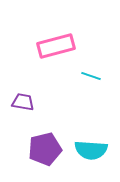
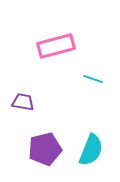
cyan line: moved 2 px right, 3 px down
cyan semicircle: rotated 72 degrees counterclockwise
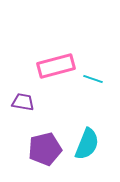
pink rectangle: moved 20 px down
cyan semicircle: moved 4 px left, 6 px up
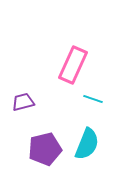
pink rectangle: moved 17 px right, 1 px up; rotated 51 degrees counterclockwise
cyan line: moved 20 px down
purple trapezoid: rotated 25 degrees counterclockwise
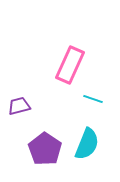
pink rectangle: moved 3 px left
purple trapezoid: moved 4 px left, 4 px down
purple pentagon: rotated 24 degrees counterclockwise
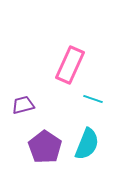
purple trapezoid: moved 4 px right, 1 px up
purple pentagon: moved 2 px up
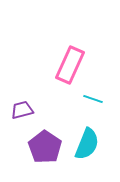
purple trapezoid: moved 1 px left, 5 px down
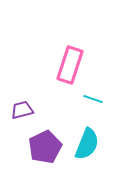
pink rectangle: rotated 6 degrees counterclockwise
purple pentagon: rotated 12 degrees clockwise
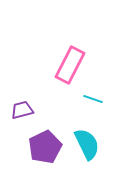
pink rectangle: rotated 9 degrees clockwise
cyan semicircle: rotated 48 degrees counterclockwise
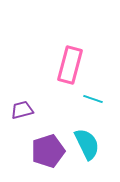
pink rectangle: rotated 12 degrees counterclockwise
purple pentagon: moved 3 px right, 4 px down; rotated 8 degrees clockwise
